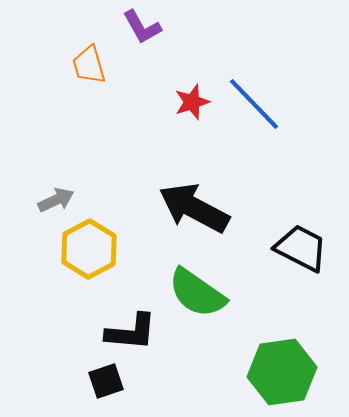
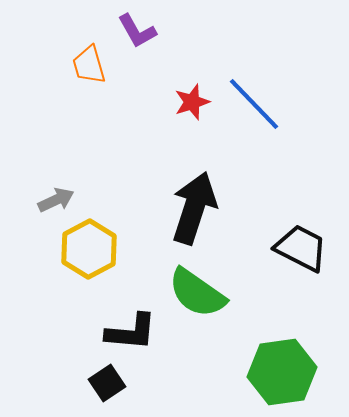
purple L-shape: moved 5 px left, 4 px down
black arrow: rotated 80 degrees clockwise
black square: moved 1 px right, 2 px down; rotated 15 degrees counterclockwise
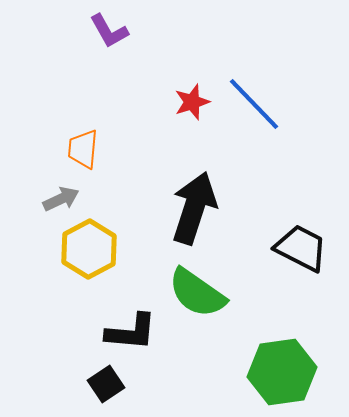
purple L-shape: moved 28 px left
orange trapezoid: moved 6 px left, 84 px down; rotated 21 degrees clockwise
gray arrow: moved 5 px right, 1 px up
black square: moved 1 px left, 1 px down
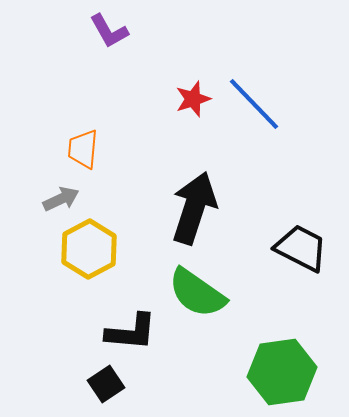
red star: moved 1 px right, 3 px up
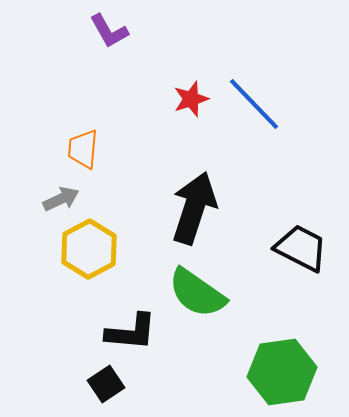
red star: moved 2 px left
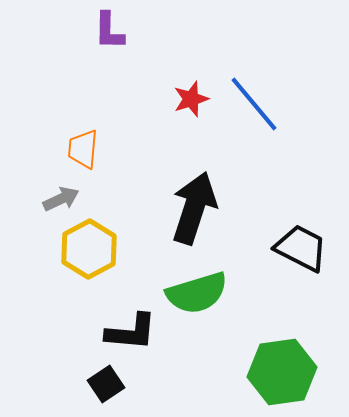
purple L-shape: rotated 30 degrees clockwise
blue line: rotated 4 degrees clockwise
green semicircle: rotated 52 degrees counterclockwise
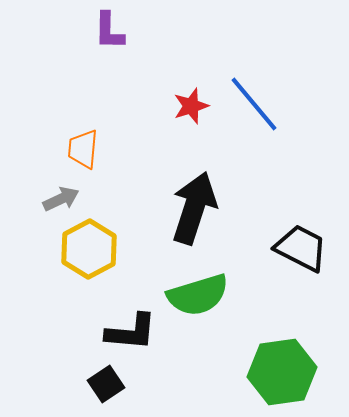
red star: moved 7 px down
green semicircle: moved 1 px right, 2 px down
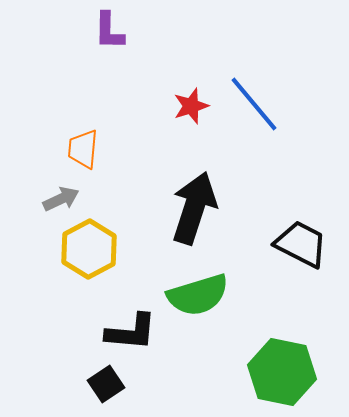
black trapezoid: moved 4 px up
green hexagon: rotated 20 degrees clockwise
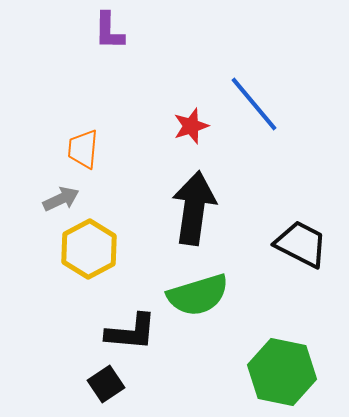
red star: moved 20 px down
black arrow: rotated 10 degrees counterclockwise
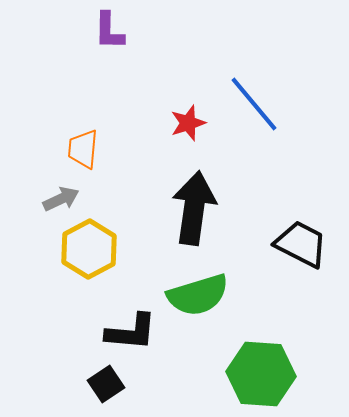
red star: moved 3 px left, 3 px up
green hexagon: moved 21 px left, 2 px down; rotated 8 degrees counterclockwise
